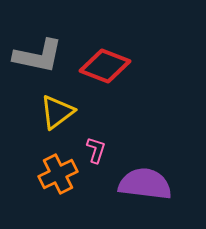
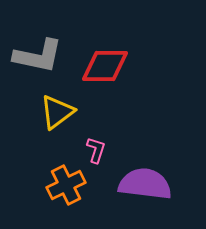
red diamond: rotated 21 degrees counterclockwise
orange cross: moved 8 px right, 11 px down
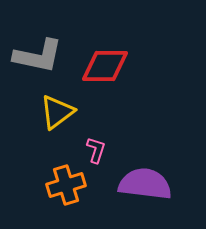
orange cross: rotated 9 degrees clockwise
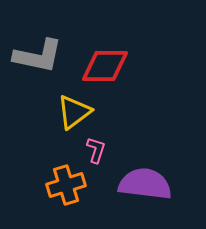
yellow triangle: moved 17 px right
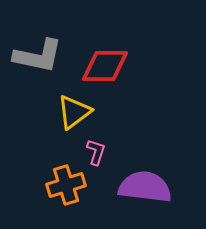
pink L-shape: moved 2 px down
purple semicircle: moved 3 px down
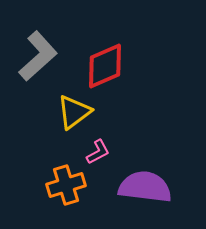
gray L-shape: rotated 54 degrees counterclockwise
red diamond: rotated 24 degrees counterclockwise
pink L-shape: moved 2 px right; rotated 44 degrees clockwise
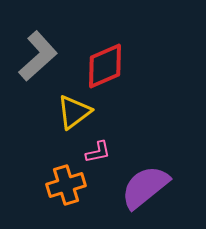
pink L-shape: rotated 16 degrees clockwise
purple semicircle: rotated 46 degrees counterclockwise
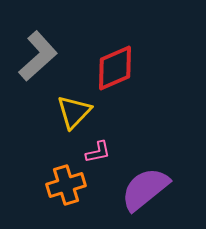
red diamond: moved 10 px right, 2 px down
yellow triangle: rotated 9 degrees counterclockwise
purple semicircle: moved 2 px down
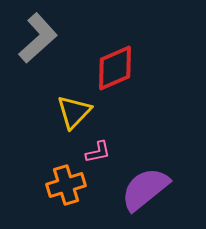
gray L-shape: moved 18 px up
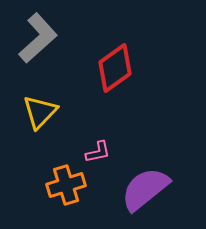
red diamond: rotated 12 degrees counterclockwise
yellow triangle: moved 34 px left
